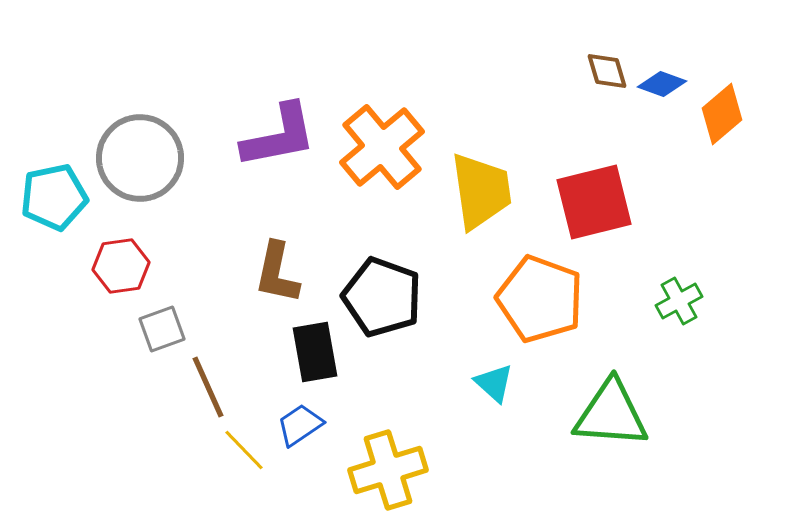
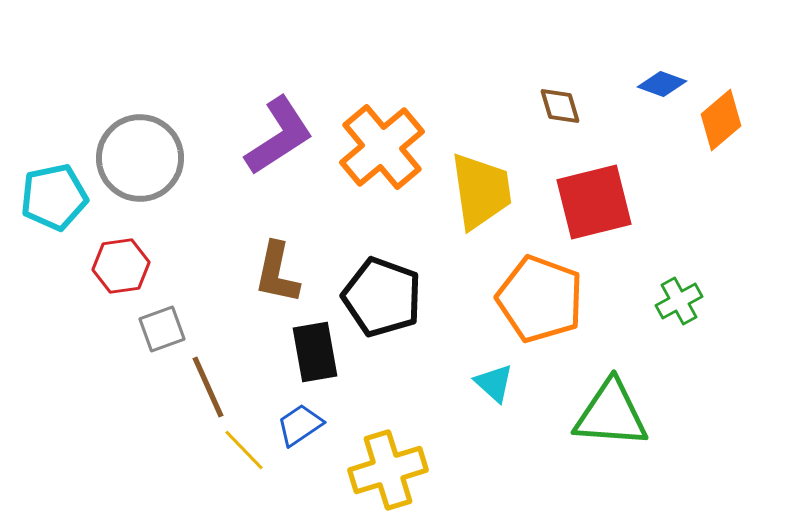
brown diamond: moved 47 px left, 35 px down
orange diamond: moved 1 px left, 6 px down
purple L-shape: rotated 22 degrees counterclockwise
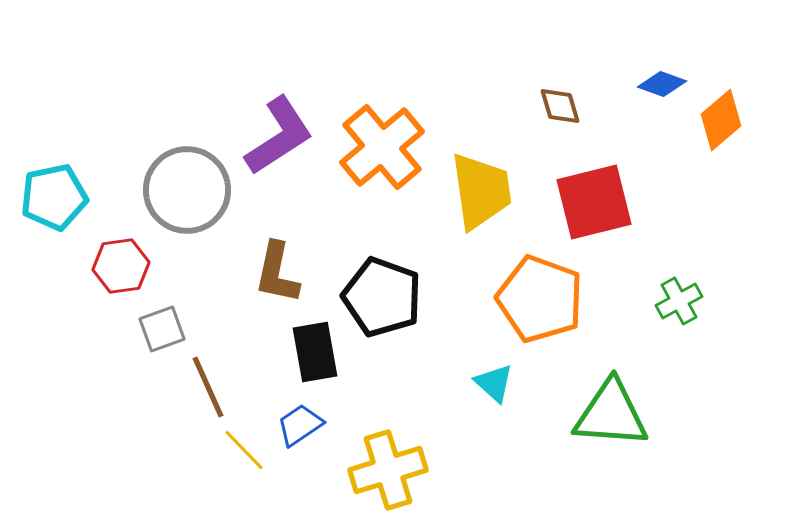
gray circle: moved 47 px right, 32 px down
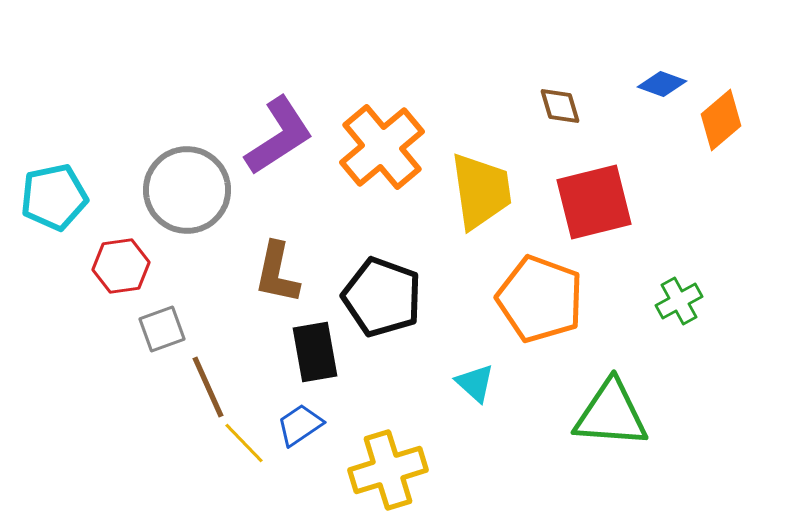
cyan triangle: moved 19 px left
yellow line: moved 7 px up
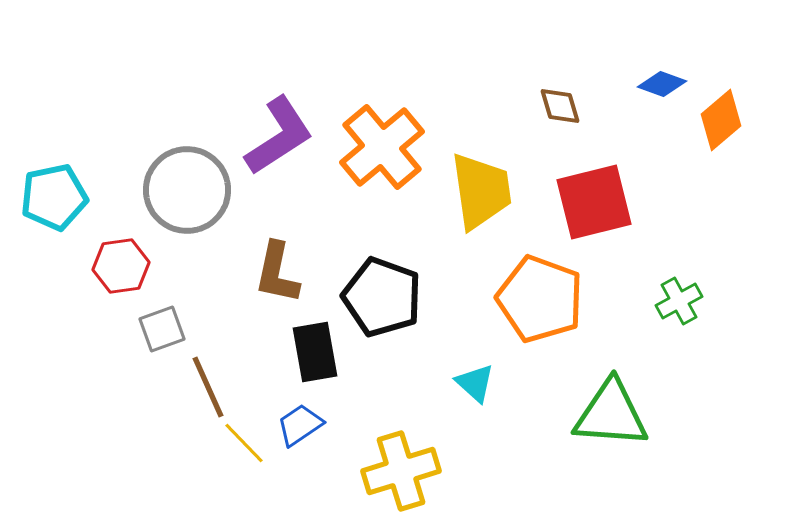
yellow cross: moved 13 px right, 1 px down
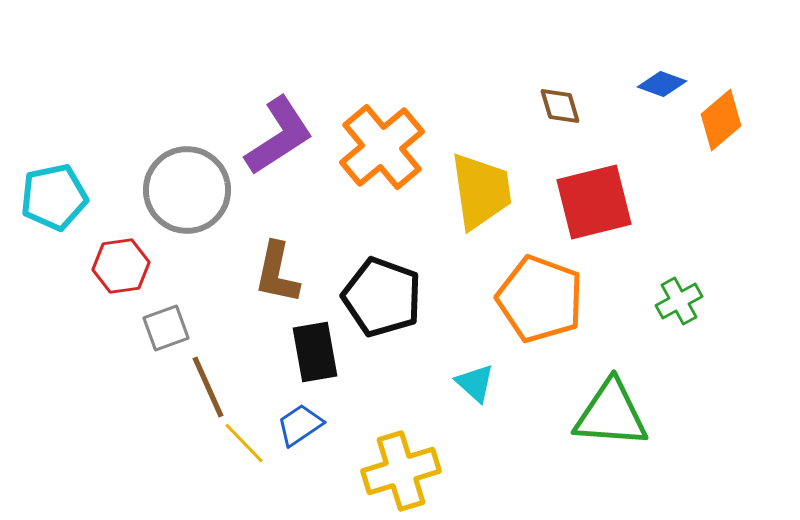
gray square: moved 4 px right, 1 px up
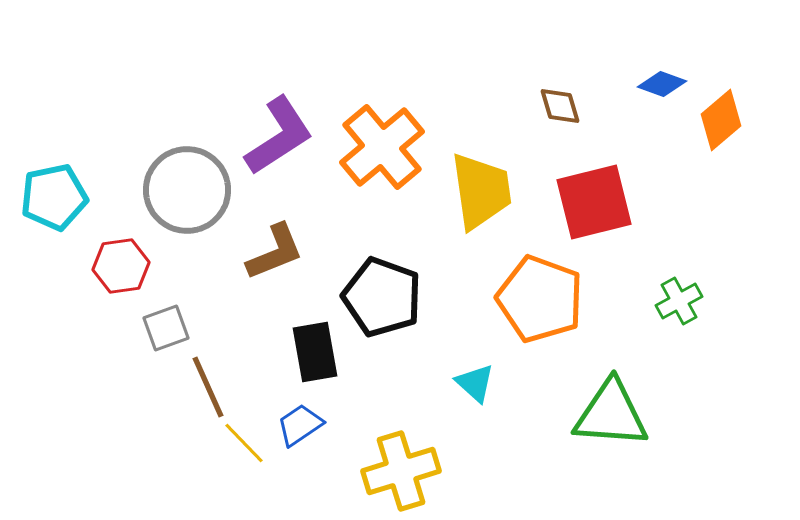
brown L-shape: moved 2 px left, 21 px up; rotated 124 degrees counterclockwise
